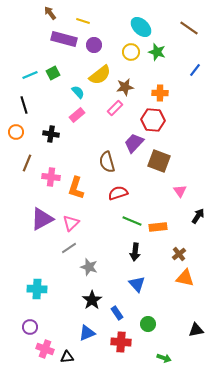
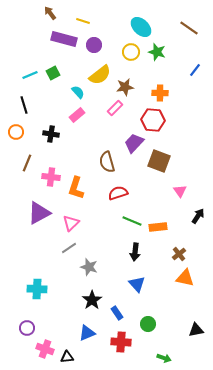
purple triangle at (42, 219): moved 3 px left, 6 px up
purple circle at (30, 327): moved 3 px left, 1 px down
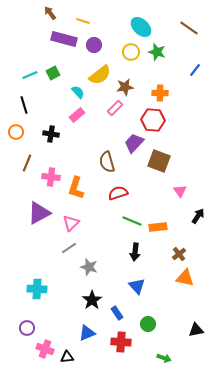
blue triangle at (137, 284): moved 2 px down
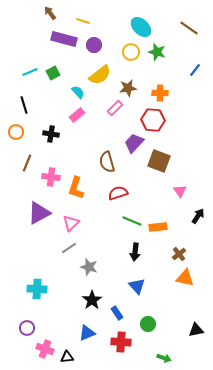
cyan line at (30, 75): moved 3 px up
brown star at (125, 87): moved 3 px right, 1 px down
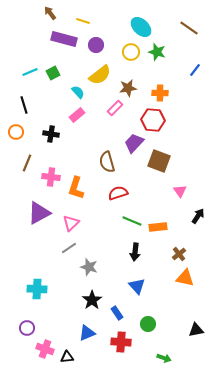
purple circle at (94, 45): moved 2 px right
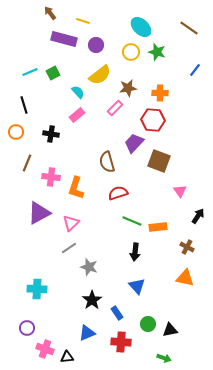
brown cross at (179, 254): moved 8 px right, 7 px up; rotated 24 degrees counterclockwise
black triangle at (196, 330): moved 26 px left
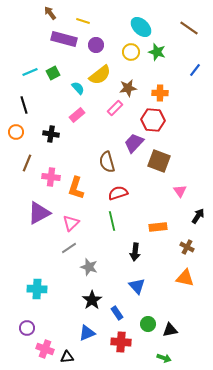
cyan semicircle at (78, 92): moved 4 px up
green line at (132, 221): moved 20 px left; rotated 54 degrees clockwise
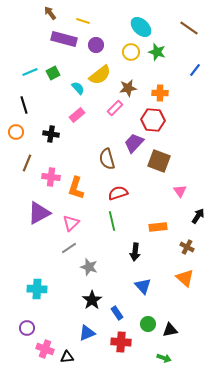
brown semicircle at (107, 162): moved 3 px up
orange triangle at (185, 278): rotated 30 degrees clockwise
blue triangle at (137, 286): moved 6 px right
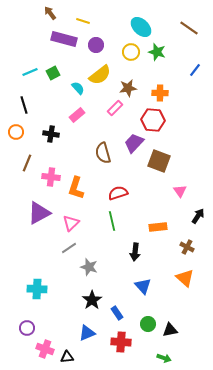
brown semicircle at (107, 159): moved 4 px left, 6 px up
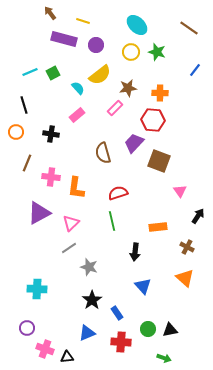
cyan ellipse at (141, 27): moved 4 px left, 2 px up
orange L-shape at (76, 188): rotated 10 degrees counterclockwise
green circle at (148, 324): moved 5 px down
